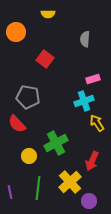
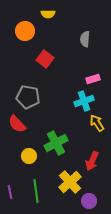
orange circle: moved 9 px right, 1 px up
green line: moved 2 px left, 3 px down; rotated 15 degrees counterclockwise
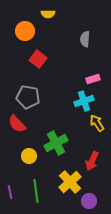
red square: moved 7 px left
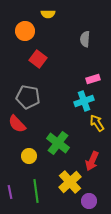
green cross: moved 2 px right; rotated 25 degrees counterclockwise
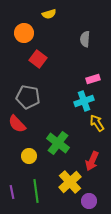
yellow semicircle: moved 1 px right; rotated 16 degrees counterclockwise
orange circle: moved 1 px left, 2 px down
purple line: moved 2 px right
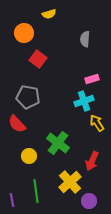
pink rectangle: moved 1 px left
purple line: moved 8 px down
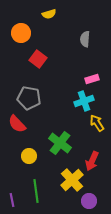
orange circle: moved 3 px left
gray pentagon: moved 1 px right, 1 px down
green cross: moved 2 px right
yellow cross: moved 2 px right, 2 px up
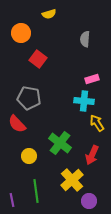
cyan cross: rotated 24 degrees clockwise
red arrow: moved 6 px up
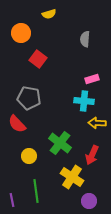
yellow arrow: rotated 54 degrees counterclockwise
yellow cross: moved 3 px up; rotated 15 degrees counterclockwise
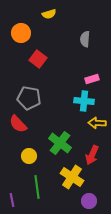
red semicircle: moved 1 px right
green line: moved 1 px right, 4 px up
